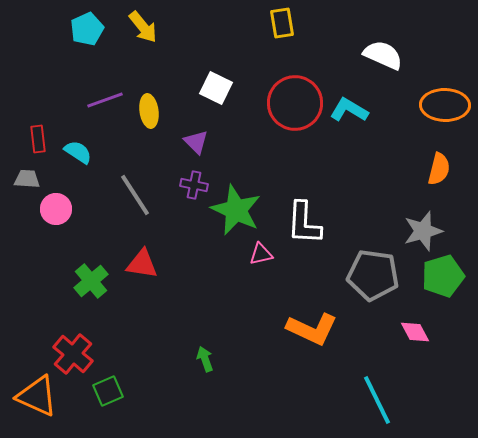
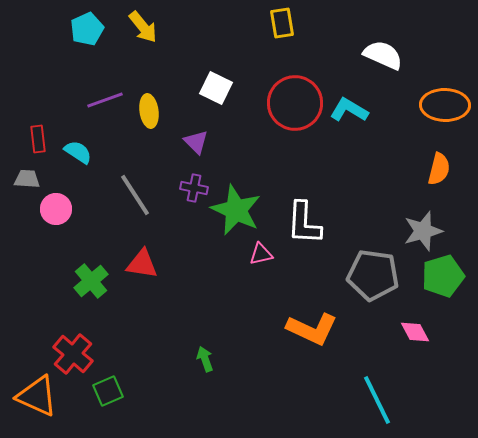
purple cross: moved 3 px down
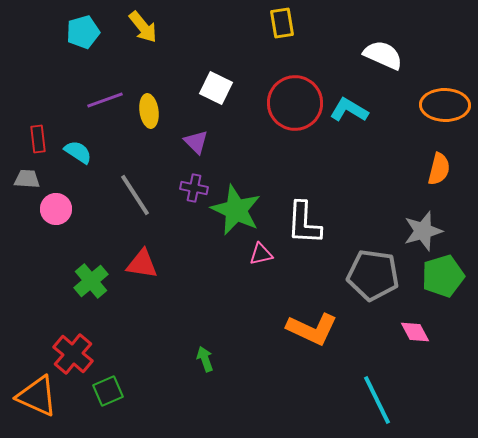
cyan pentagon: moved 4 px left, 3 px down; rotated 8 degrees clockwise
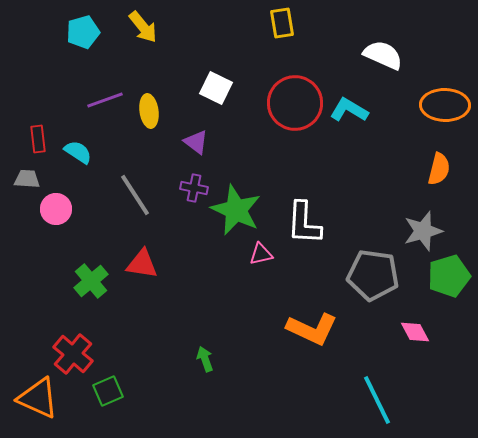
purple triangle: rotated 8 degrees counterclockwise
green pentagon: moved 6 px right
orange triangle: moved 1 px right, 2 px down
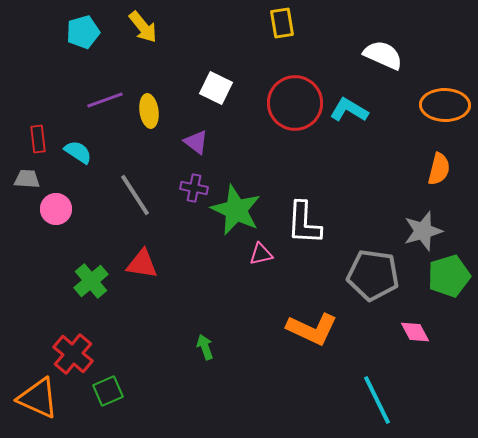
green arrow: moved 12 px up
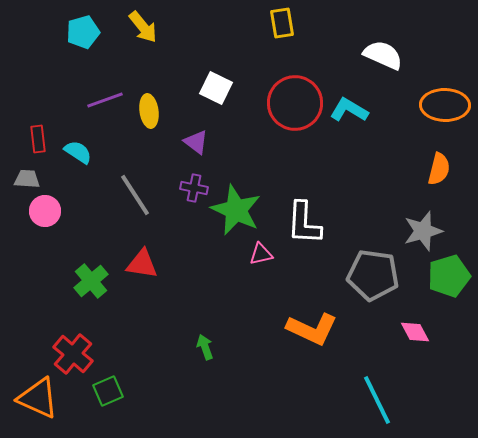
pink circle: moved 11 px left, 2 px down
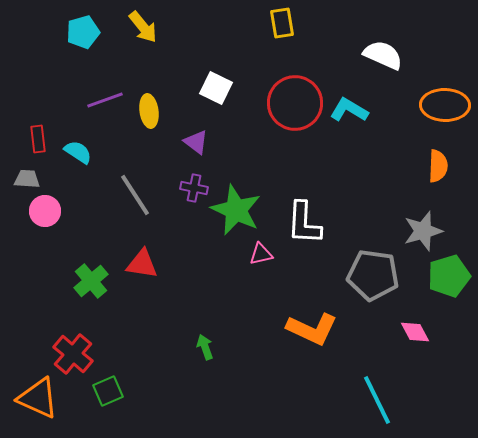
orange semicircle: moved 1 px left, 3 px up; rotated 12 degrees counterclockwise
